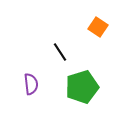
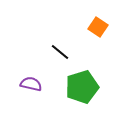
black line: rotated 18 degrees counterclockwise
purple semicircle: rotated 70 degrees counterclockwise
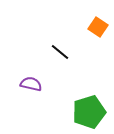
green pentagon: moved 7 px right, 25 px down
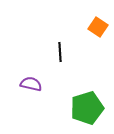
black line: rotated 48 degrees clockwise
green pentagon: moved 2 px left, 4 px up
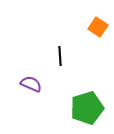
black line: moved 4 px down
purple semicircle: rotated 10 degrees clockwise
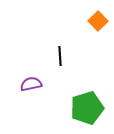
orange square: moved 6 px up; rotated 12 degrees clockwise
purple semicircle: rotated 35 degrees counterclockwise
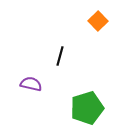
black line: rotated 18 degrees clockwise
purple semicircle: rotated 25 degrees clockwise
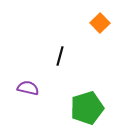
orange square: moved 2 px right, 2 px down
purple semicircle: moved 3 px left, 4 px down
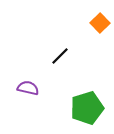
black line: rotated 30 degrees clockwise
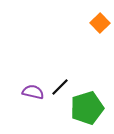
black line: moved 31 px down
purple semicircle: moved 5 px right, 4 px down
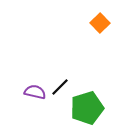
purple semicircle: moved 2 px right
